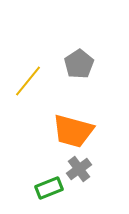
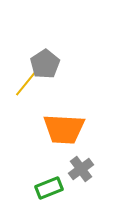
gray pentagon: moved 34 px left
orange trapezoid: moved 9 px left, 2 px up; rotated 12 degrees counterclockwise
gray cross: moved 2 px right
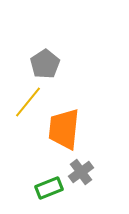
yellow line: moved 21 px down
orange trapezoid: rotated 93 degrees clockwise
gray cross: moved 3 px down
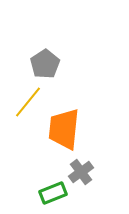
green rectangle: moved 4 px right, 5 px down
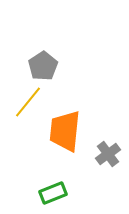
gray pentagon: moved 2 px left, 2 px down
orange trapezoid: moved 1 px right, 2 px down
gray cross: moved 27 px right, 18 px up
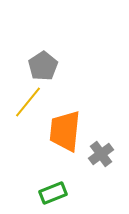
gray cross: moved 7 px left
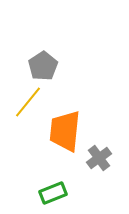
gray cross: moved 2 px left, 4 px down
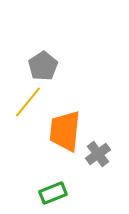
gray cross: moved 1 px left, 4 px up
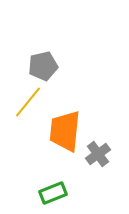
gray pentagon: rotated 20 degrees clockwise
